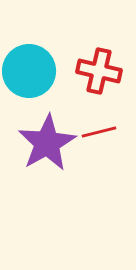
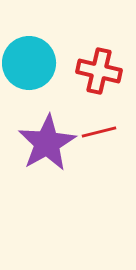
cyan circle: moved 8 px up
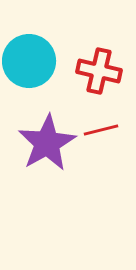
cyan circle: moved 2 px up
red line: moved 2 px right, 2 px up
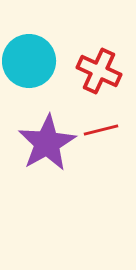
red cross: rotated 12 degrees clockwise
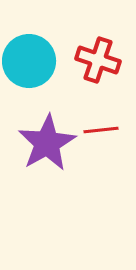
red cross: moved 1 px left, 11 px up; rotated 6 degrees counterclockwise
red line: rotated 8 degrees clockwise
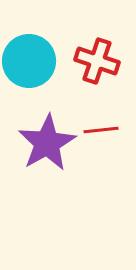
red cross: moved 1 px left, 1 px down
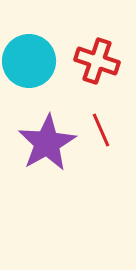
red line: rotated 72 degrees clockwise
